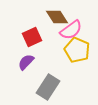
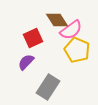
brown diamond: moved 3 px down
red square: moved 1 px right, 1 px down
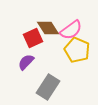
brown diamond: moved 9 px left, 8 px down
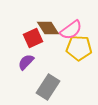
yellow pentagon: moved 2 px right, 2 px up; rotated 20 degrees counterclockwise
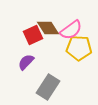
red square: moved 3 px up
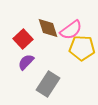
brown diamond: rotated 15 degrees clockwise
red square: moved 10 px left, 4 px down; rotated 18 degrees counterclockwise
yellow pentagon: moved 3 px right
gray rectangle: moved 3 px up
